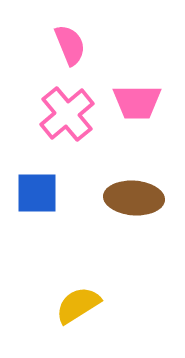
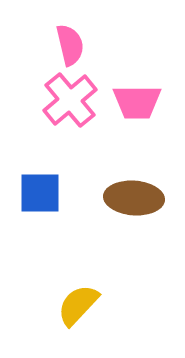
pink semicircle: rotated 9 degrees clockwise
pink cross: moved 3 px right, 14 px up
blue square: moved 3 px right
yellow semicircle: rotated 15 degrees counterclockwise
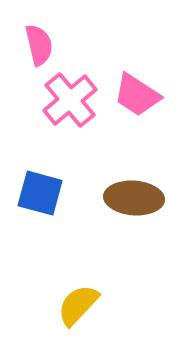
pink semicircle: moved 31 px left
pink trapezoid: moved 7 px up; rotated 33 degrees clockwise
blue square: rotated 15 degrees clockwise
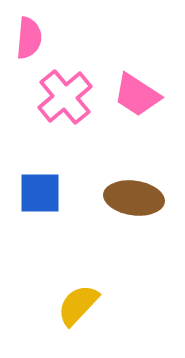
pink semicircle: moved 10 px left, 7 px up; rotated 18 degrees clockwise
pink cross: moved 5 px left, 3 px up
blue square: rotated 15 degrees counterclockwise
brown ellipse: rotated 4 degrees clockwise
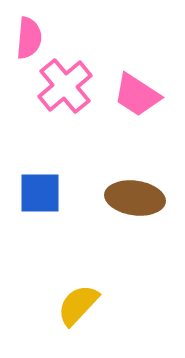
pink cross: moved 11 px up
brown ellipse: moved 1 px right
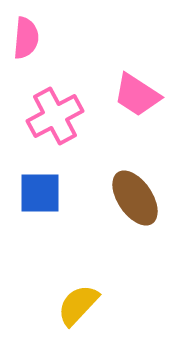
pink semicircle: moved 3 px left
pink cross: moved 10 px left, 30 px down; rotated 12 degrees clockwise
brown ellipse: rotated 48 degrees clockwise
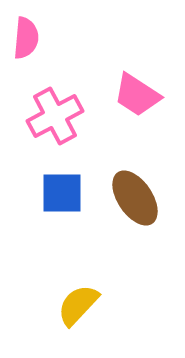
blue square: moved 22 px right
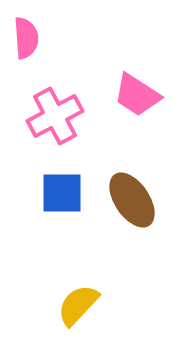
pink semicircle: rotated 9 degrees counterclockwise
brown ellipse: moved 3 px left, 2 px down
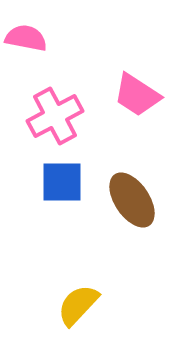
pink semicircle: rotated 75 degrees counterclockwise
blue square: moved 11 px up
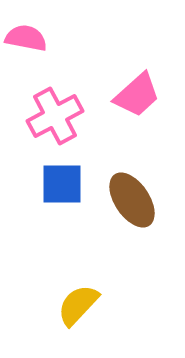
pink trapezoid: rotated 75 degrees counterclockwise
blue square: moved 2 px down
